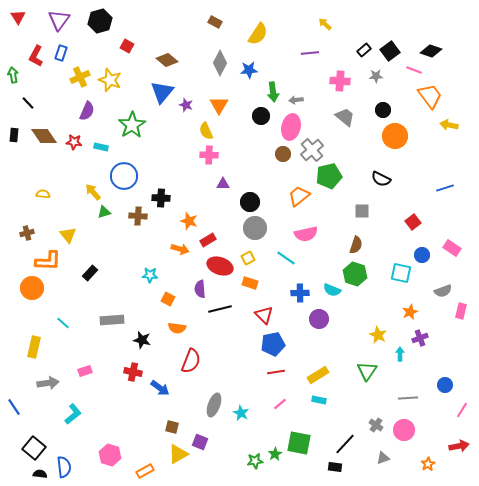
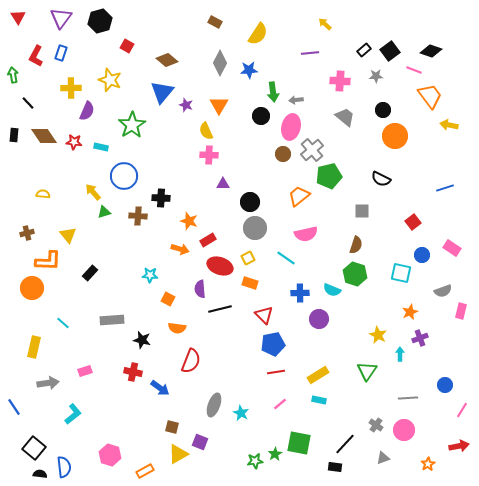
purple triangle at (59, 20): moved 2 px right, 2 px up
yellow cross at (80, 77): moved 9 px left, 11 px down; rotated 24 degrees clockwise
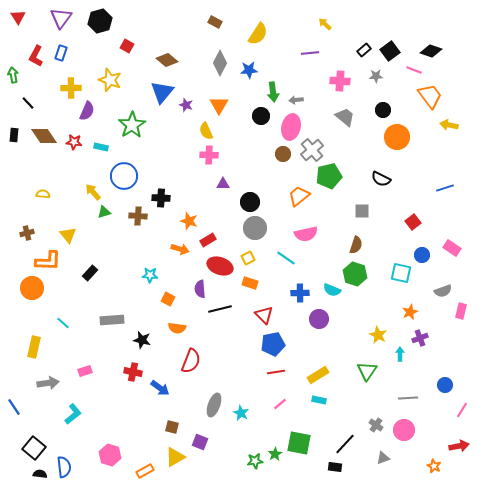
orange circle at (395, 136): moved 2 px right, 1 px down
yellow triangle at (178, 454): moved 3 px left, 3 px down
orange star at (428, 464): moved 6 px right, 2 px down; rotated 16 degrees counterclockwise
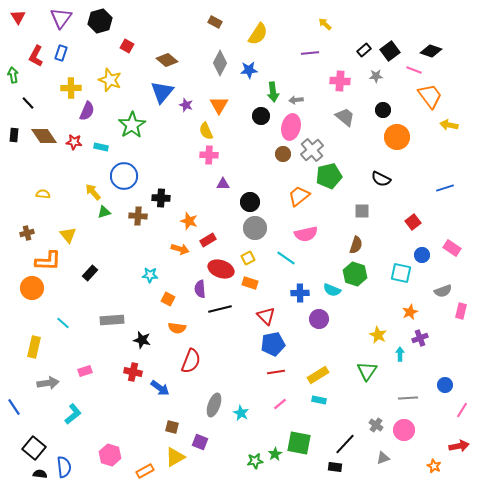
red ellipse at (220, 266): moved 1 px right, 3 px down
red triangle at (264, 315): moved 2 px right, 1 px down
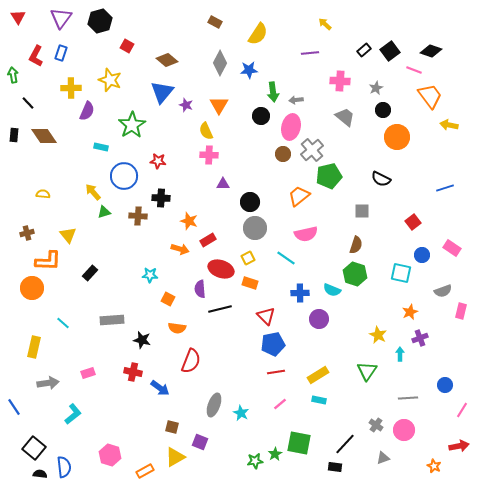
gray star at (376, 76): moved 12 px down; rotated 24 degrees counterclockwise
red star at (74, 142): moved 84 px right, 19 px down
pink rectangle at (85, 371): moved 3 px right, 2 px down
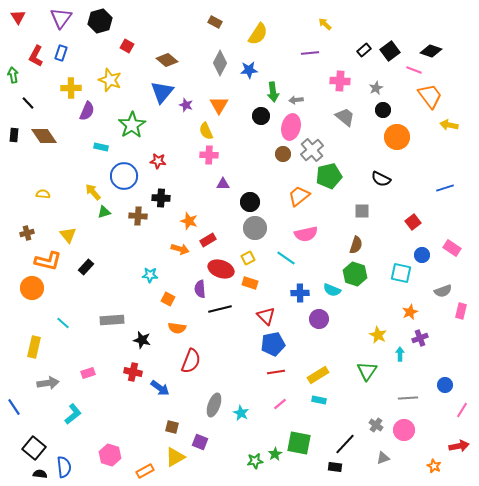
orange L-shape at (48, 261): rotated 12 degrees clockwise
black rectangle at (90, 273): moved 4 px left, 6 px up
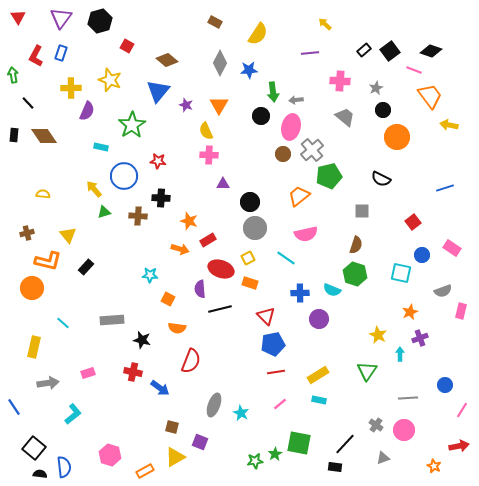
blue triangle at (162, 92): moved 4 px left, 1 px up
yellow arrow at (93, 192): moved 1 px right, 3 px up
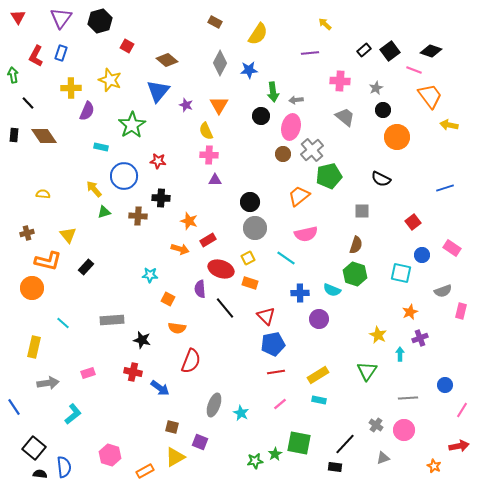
purple triangle at (223, 184): moved 8 px left, 4 px up
black line at (220, 309): moved 5 px right, 1 px up; rotated 65 degrees clockwise
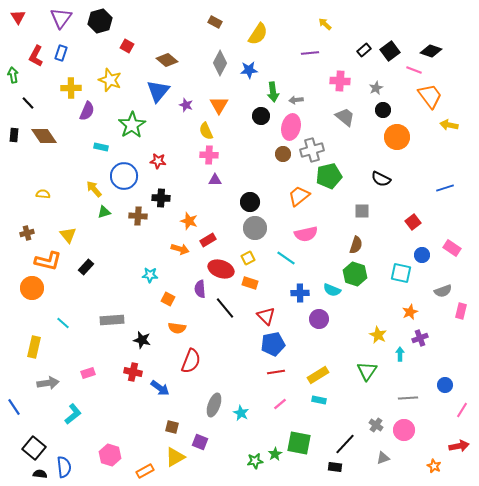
gray cross at (312, 150): rotated 25 degrees clockwise
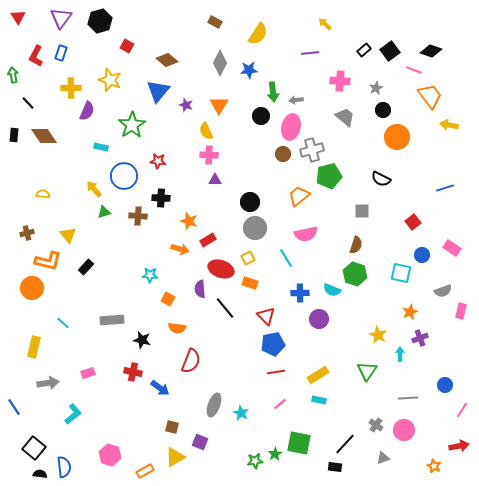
cyan line at (286, 258): rotated 24 degrees clockwise
